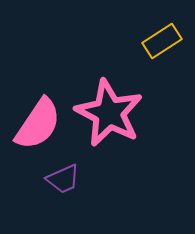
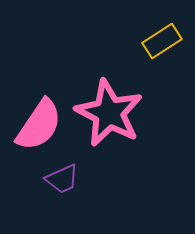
pink semicircle: moved 1 px right, 1 px down
purple trapezoid: moved 1 px left
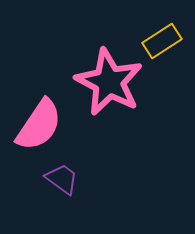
pink star: moved 31 px up
purple trapezoid: rotated 120 degrees counterclockwise
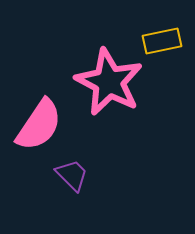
yellow rectangle: rotated 21 degrees clockwise
purple trapezoid: moved 10 px right, 4 px up; rotated 9 degrees clockwise
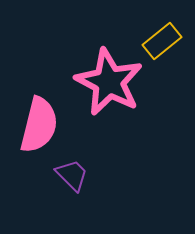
yellow rectangle: rotated 27 degrees counterclockwise
pink semicircle: rotated 20 degrees counterclockwise
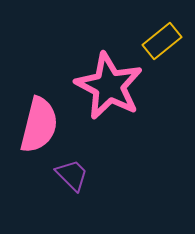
pink star: moved 4 px down
